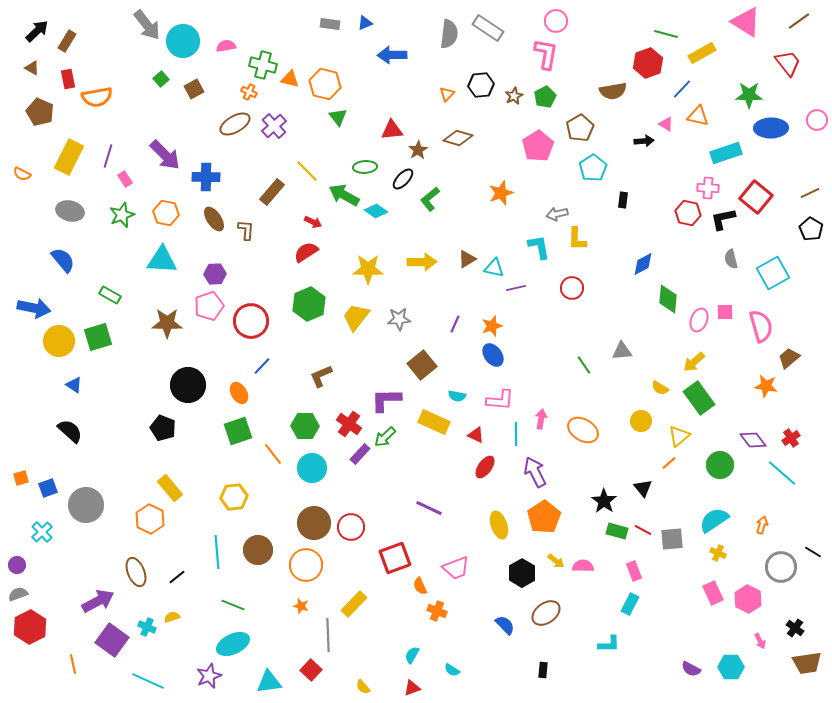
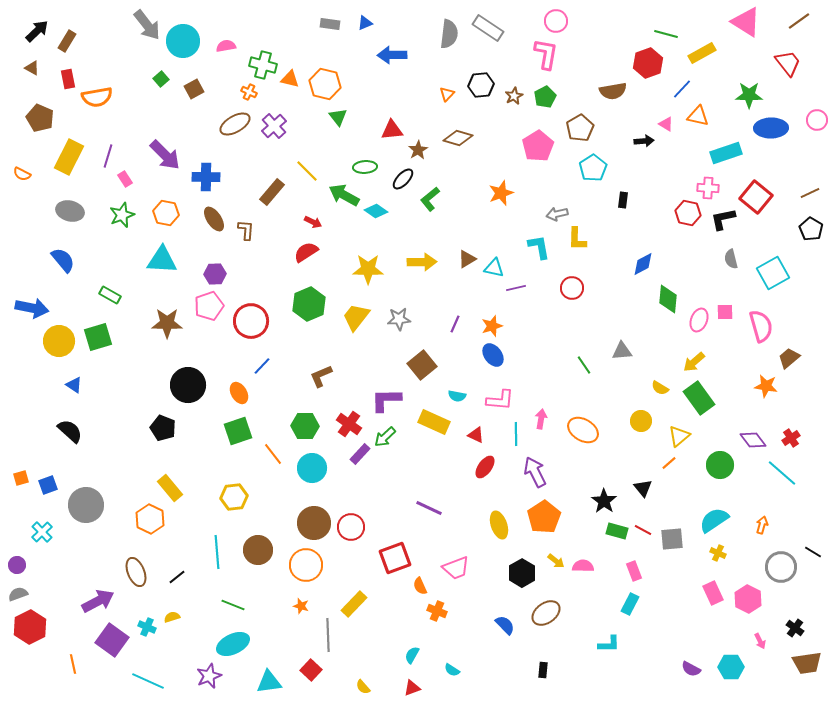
brown pentagon at (40, 112): moved 6 px down
blue arrow at (34, 308): moved 2 px left
blue square at (48, 488): moved 3 px up
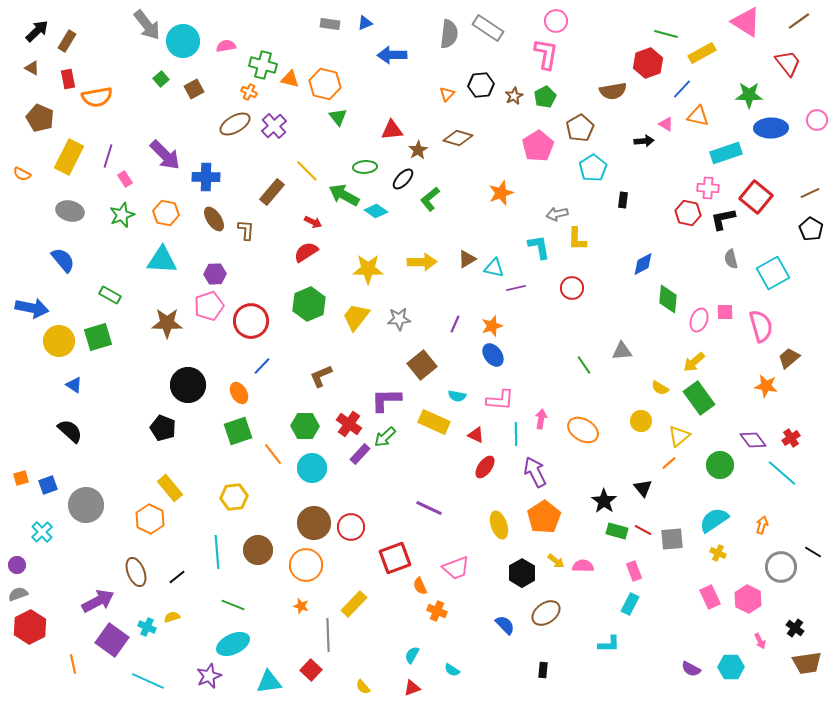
pink rectangle at (713, 593): moved 3 px left, 4 px down
